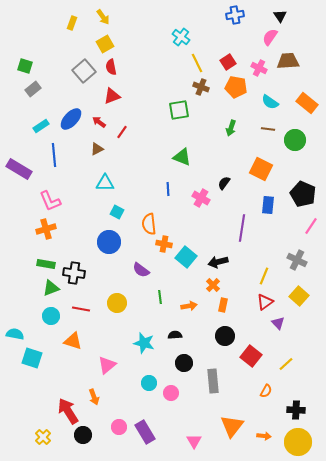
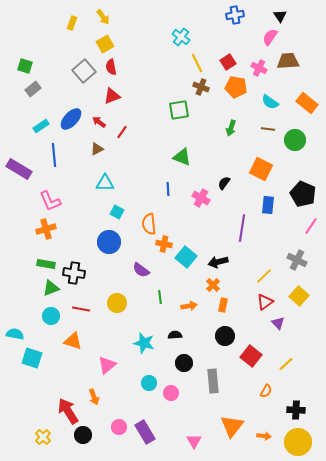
yellow line at (264, 276): rotated 24 degrees clockwise
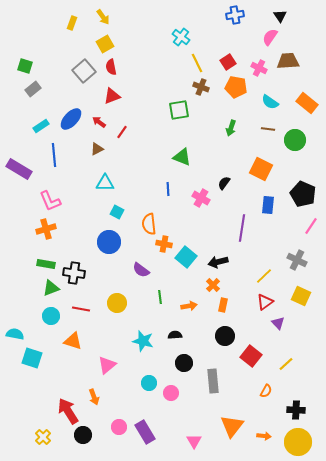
yellow square at (299, 296): moved 2 px right; rotated 18 degrees counterclockwise
cyan star at (144, 343): moved 1 px left, 2 px up
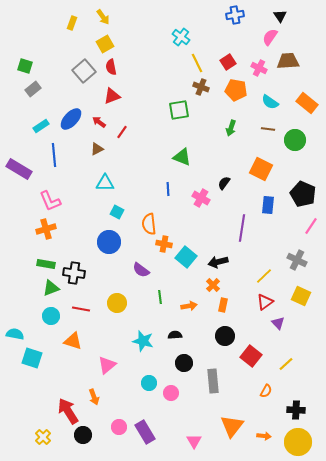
orange pentagon at (236, 87): moved 3 px down
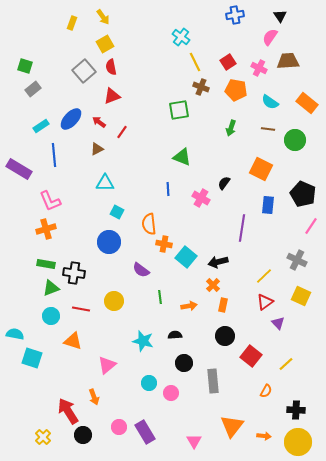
yellow line at (197, 63): moved 2 px left, 1 px up
yellow circle at (117, 303): moved 3 px left, 2 px up
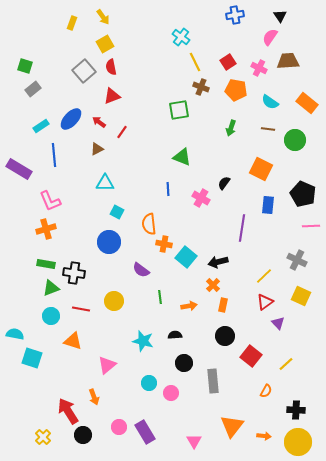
pink line at (311, 226): rotated 54 degrees clockwise
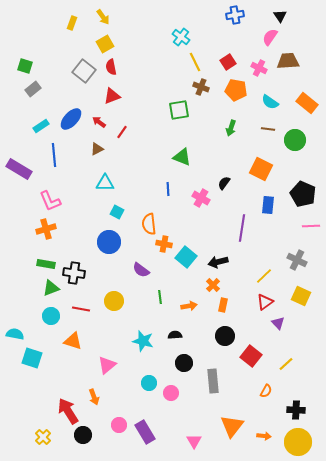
gray square at (84, 71): rotated 10 degrees counterclockwise
pink circle at (119, 427): moved 2 px up
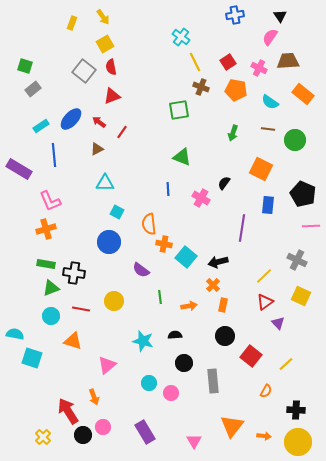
orange rectangle at (307, 103): moved 4 px left, 9 px up
green arrow at (231, 128): moved 2 px right, 5 px down
pink circle at (119, 425): moved 16 px left, 2 px down
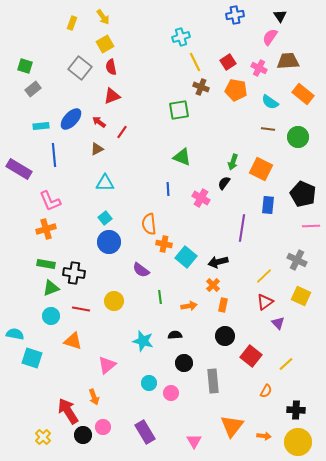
cyan cross at (181, 37): rotated 36 degrees clockwise
gray square at (84, 71): moved 4 px left, 3 px up
cyan rectangle at (41, 126): rotated 28 degrees clockwise
green arrow at (233, 133): moved 29 px down
green circle at (295, 140): moved 3 px right, 3 px up
cyan square at (117, 212): moved 12 px left, 6 px down; rotated 24 degrees clockwise
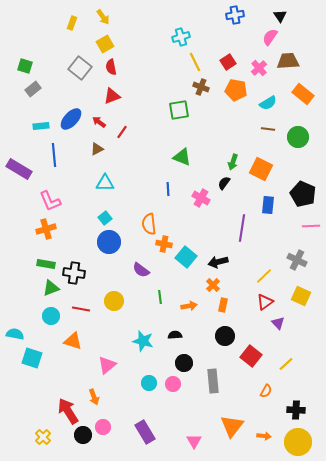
pink cross at (259, 68): rotated 21 degrees clockwise
cyan semicircle at (270, 102): moved 2 px left, 1 px down; rotated 66 degrees counterclockwise
pink circle at (171, 393): moved 2 px right, 9 px up
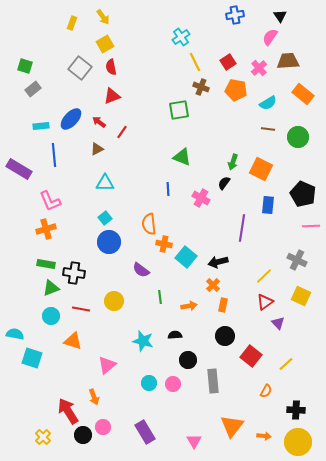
cyan cross at (181, 37): rotated 18 degrees counterclockwise
black circle at (184, 363): moved 4 px right, 3 px up
